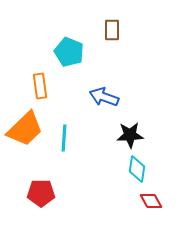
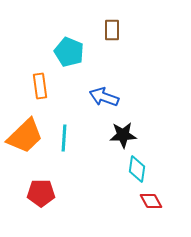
orange trapezoid: moved 7 px down
black star: moved 7 px left
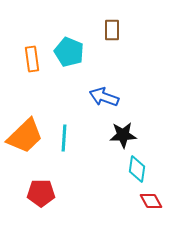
orange rectangle: moved 8 px left, 27 px up
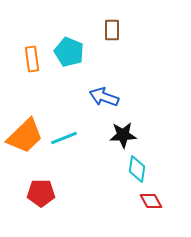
cyan line: rotated 64 degrees clockwise
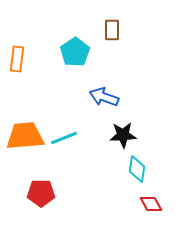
cyan pentagon: moved 6 px right; rotated 16 degrees clockwise
orange rectangle: moved 15 px left; rotated 15 degrees clockwise
orange trapezoid: rotated 141 degrees counterclockwise
red diamond: moved 3 px down
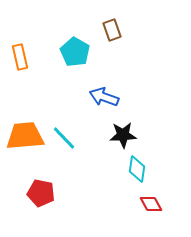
brown rectangle: rotated 20 degrees counterclockwise
cyan pentagon: rotated 8 degrees counterclockwise
orange rectangle: moved 3 px right, 2 px up; rotated 20 degrees counterclockwise
cyan line: rotated 68 degrees clockwise
red pentagon: rotated 12 degrees clockwise
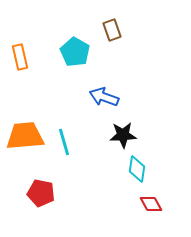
cyan line: moved 4 px down; rotated 28 degrees clockwise
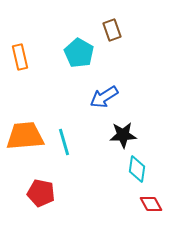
cyan pentagon: moved 4 px right, 1 px down
blue arrow: rotated 52 degrees counterclockwise
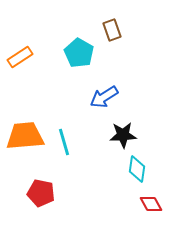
orange rectangle: rotated 70 degrees clockwise
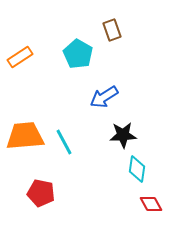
cyan pentagon: moved 1 px left, 1 px down
cyan line: rotated 12 degrees counterclockwise
